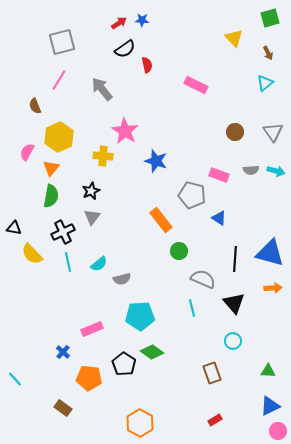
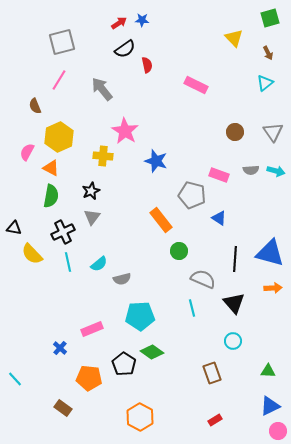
orange triangle at (51, 168): rotated 42 degrees counterclockwise
blue cross at (63, 352): moved 3 px left, 4 px up
orange hexagon at (140, 423): moved 6 px up
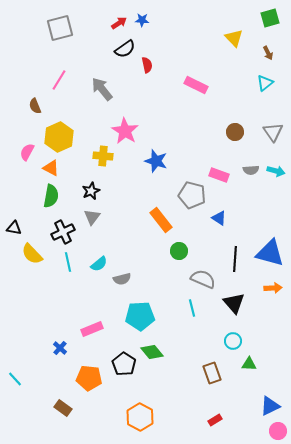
gray square at (62, 42): moved 2 px left, 14 px up
green diamond at (152, 352): rotated 15 degrees clockwise
green triangle at (268, 371): moved 19 px left, 7 px up
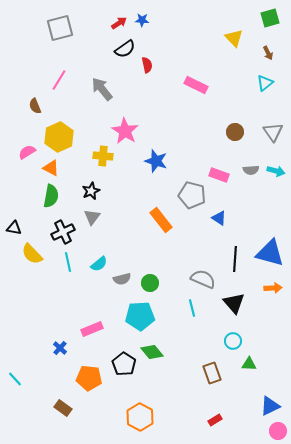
pink semicircle at (27, 152): rotated 30 degrees clockwise
green circle at (179, 251): moved 29 px left, 32 px down
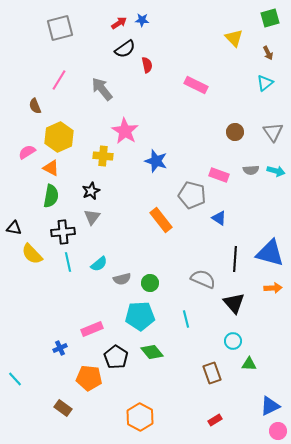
black cross at (63, 232): rotated 20 degrees clockwise
cyan line at (192, 308): moved 6 px left, 11 px down
blue cross at (60, 348): rotated 24 degrees clockwise
black pentagon at (124, 364): moved 8 px left, 7 px up
